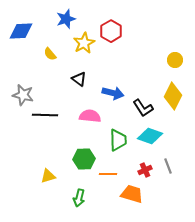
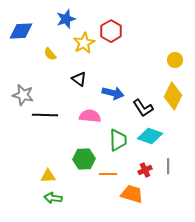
gray line: rotated 21 degrees clockwise
yellow triangle: rotated 14 degrees clockwise
green arrow: moved 26 px left; rotated 84 degrees clockwise
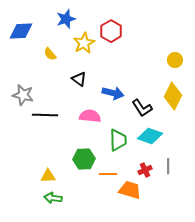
black L-shape: moved 1 px left
orange trapezoid: moved 2 px left, 4 px up
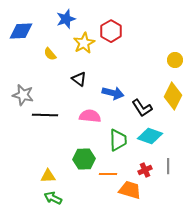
green arrow: rotated 18 degrees clockwise
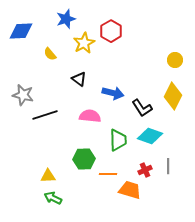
black line: rotated 20 degrees counterclockwise
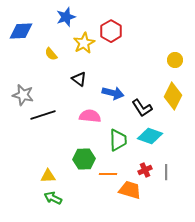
blue star: moved 2 px up
yellow semicircle: moved 1 px right
black line: moved 2 px left
gray line: moved 2 px left, 6 px down
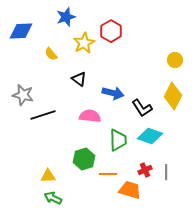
green hexagon: rotated 15 degrees counterclockwise
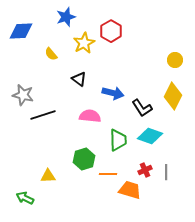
green arrow: moved 28 px left
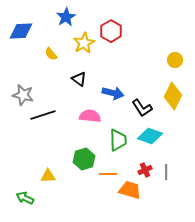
blue star: rotated 12 degrees counterclockwise
